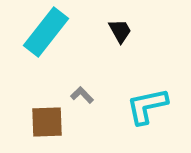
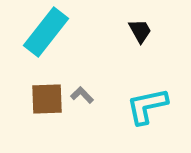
black trapezoid: moved 20 px right
brown square: moved 23 px up
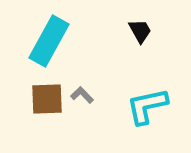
cyan rectangle: moved 3 px right, 9 px down; rotated 9 degrees counterclockwise
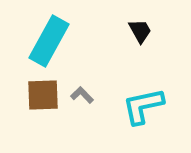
brown square: moved 4 px left, 4 px up
cyan L-shape: moved 4 px left
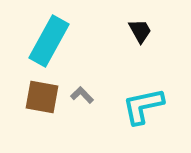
brown square: moved 1 px left, 2 px down; rotated 12 degrees clockwise
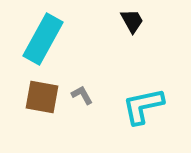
black trapezoid: moved 8 px left, 10 px up
cyan rectangle: moved 6 px left, 2 px up
gray L-shape: rotated 15 degrees clockwise
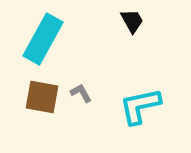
gray L-shape: moved 1 px left, 2 px up
cyan L-shape: moved 3 px left
